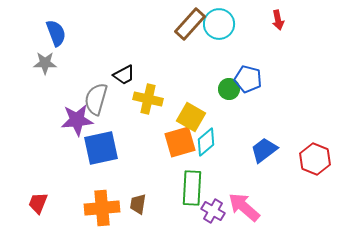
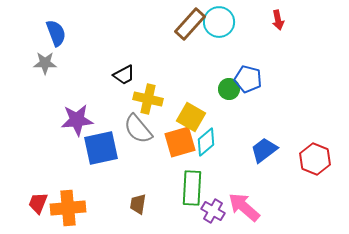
cyan circle: moved 2 px up
gray semicircle: moved 42 px right, 30 px down; rotated 56 degrees counterclockwise
orange cross: moved 34 px left
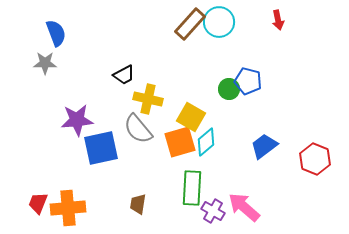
blue pentagon: moved 2 px down
blue trapezoid: moved 4 px up
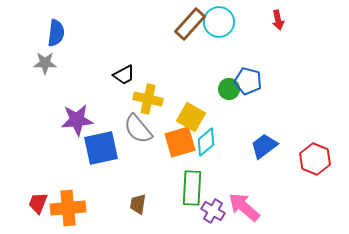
blue semicircle: rotated 28 degrees clockwise
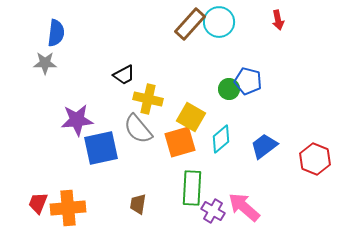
cyan diamond: moved 15 px right, 3 px up
